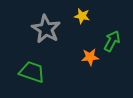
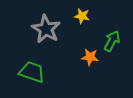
orange star: rotated 12 degrees clockwise
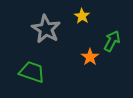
yellow star: rotated 21 degrees clockwise
orange star: rotated 30 degrees clockwise
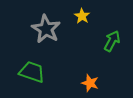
orange star: moved 26 px down; rotated 18 degrees counterclockwise
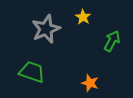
yellow star: moved 1 px right, 1 px down
gray star: rotated 20 degrees clockwise
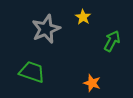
orange star: moved 2 px right
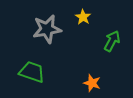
gray star: moved 1 px right; rotated 12 degrees clockwise
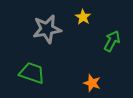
green trapezoid: moved 1 px down
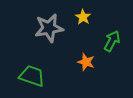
gray star: moved 2 px right, 1 px up
green trapezoid: moved 3 px down
orange star: moved 6 px left, 21 px up
